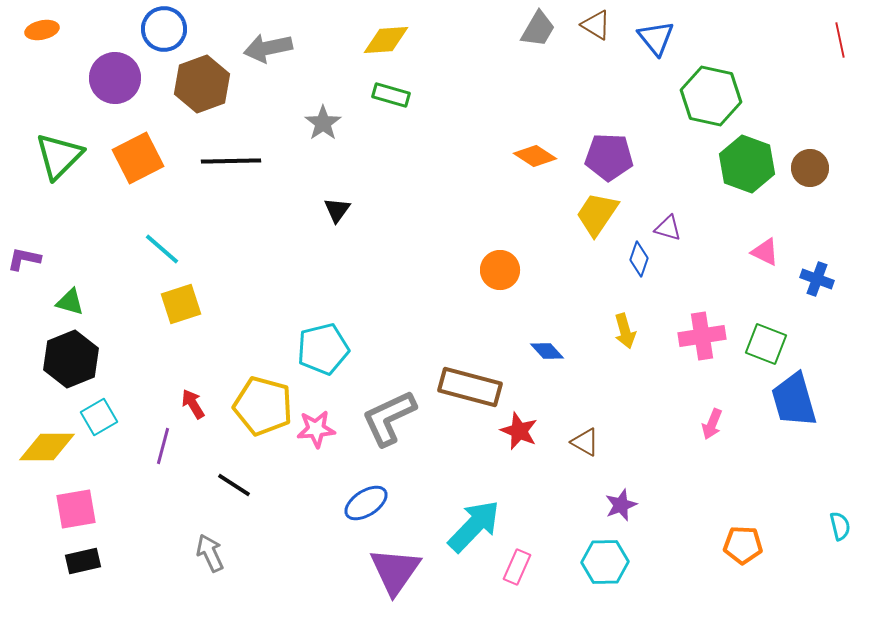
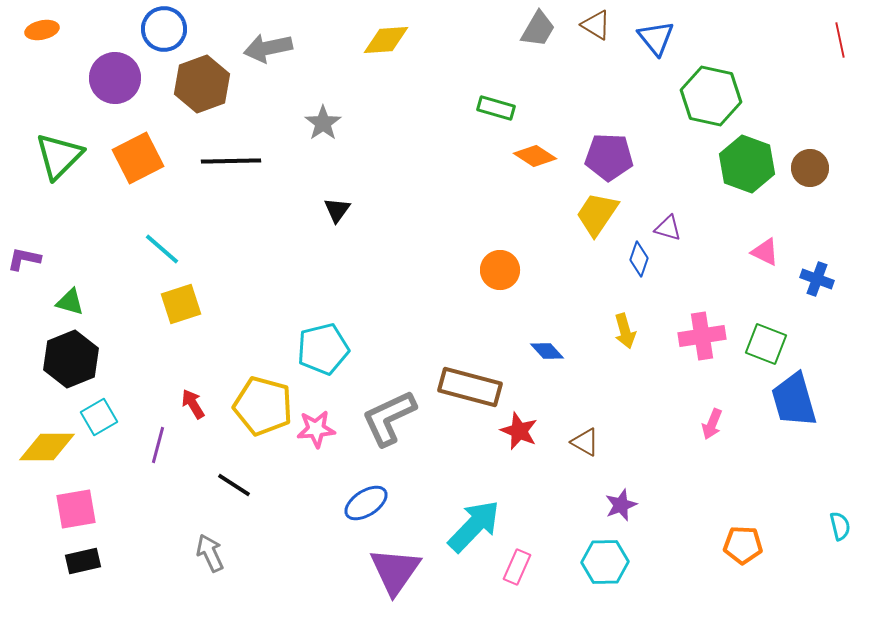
green rectangle at (391, 95): moved 105 px right, 13 px down
purple line at (163, 446): moved 5 px left, 1 px up
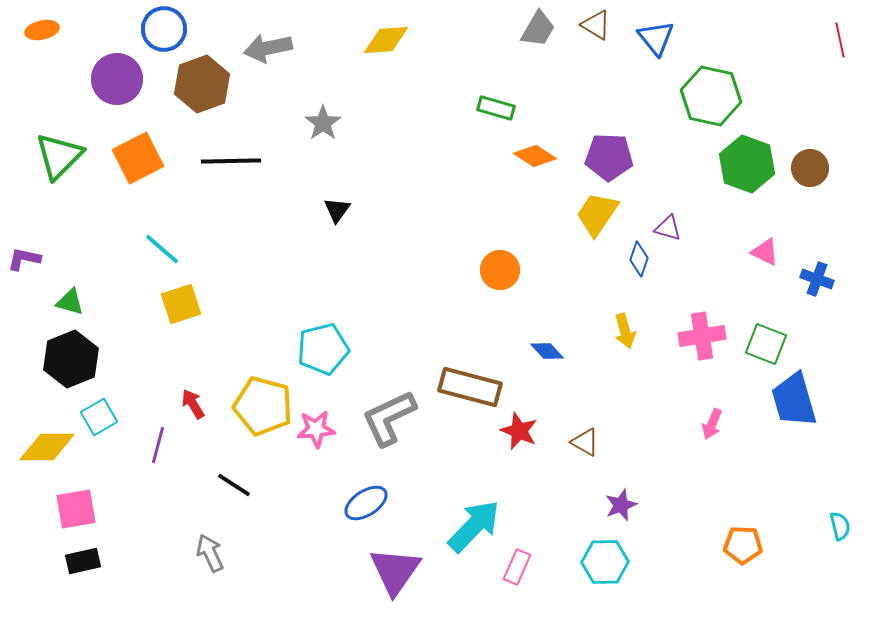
purple circle at (115, 78): moved 2 px right, 1 px down
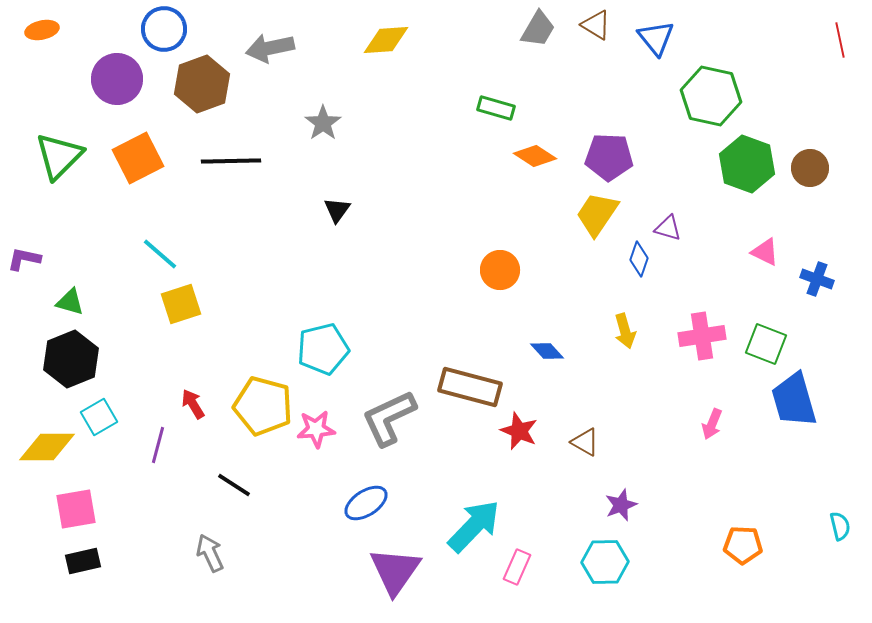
gray arrow at (268, 48): moved 2 px right
cyan line at (162, 249): moved 2 px left, 5 px down
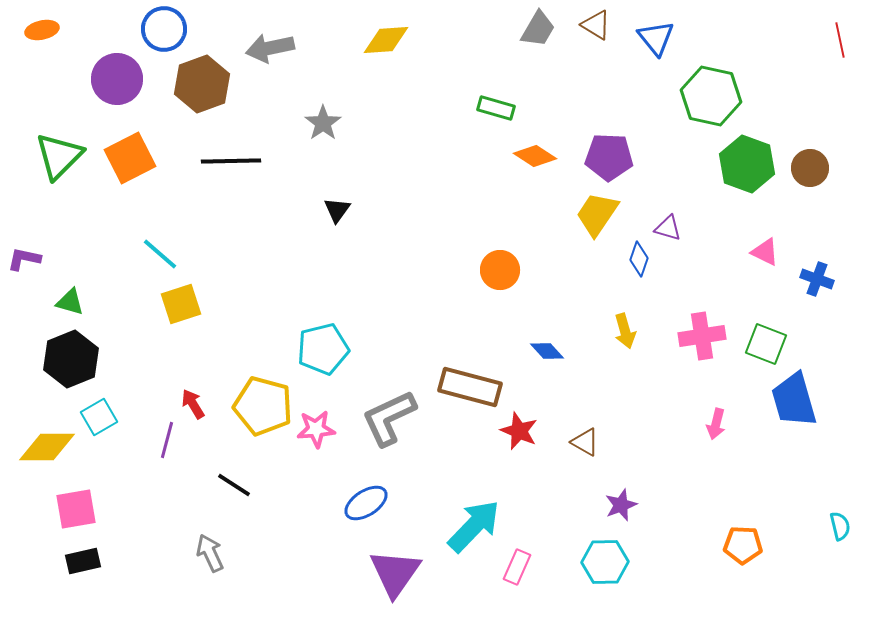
orange square at (138, 158): moved 8 px left
pink arrow at (712, 424): moved 4 px right; rotated 8 degrees counterclockwise
purple line at (158, 445): moved 9 px right, 5 px up
purple triangle at (395, 571): moved 2 px down
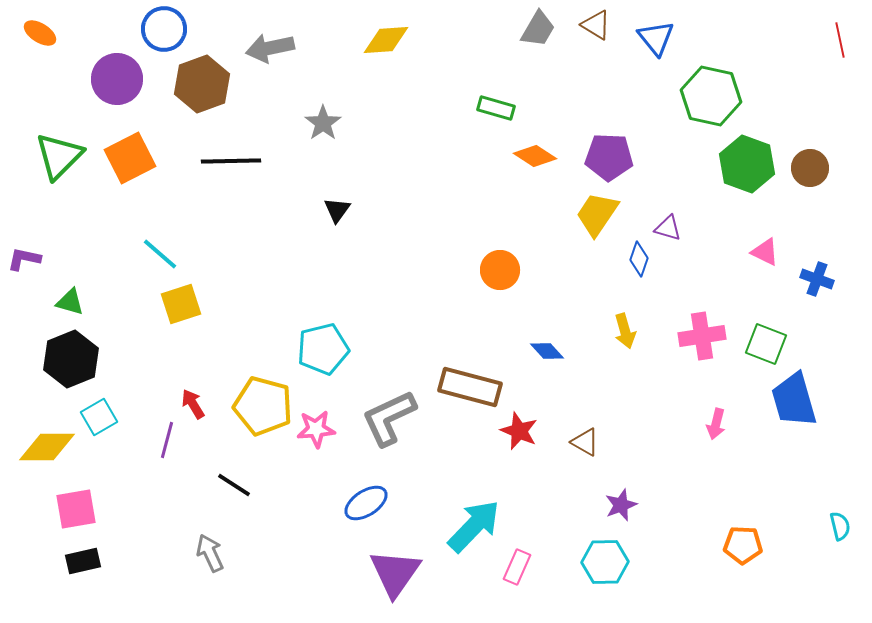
orange ellipse at (42, 30): moved 2 px left, 3 px down; rotated 44 degrees clockwise
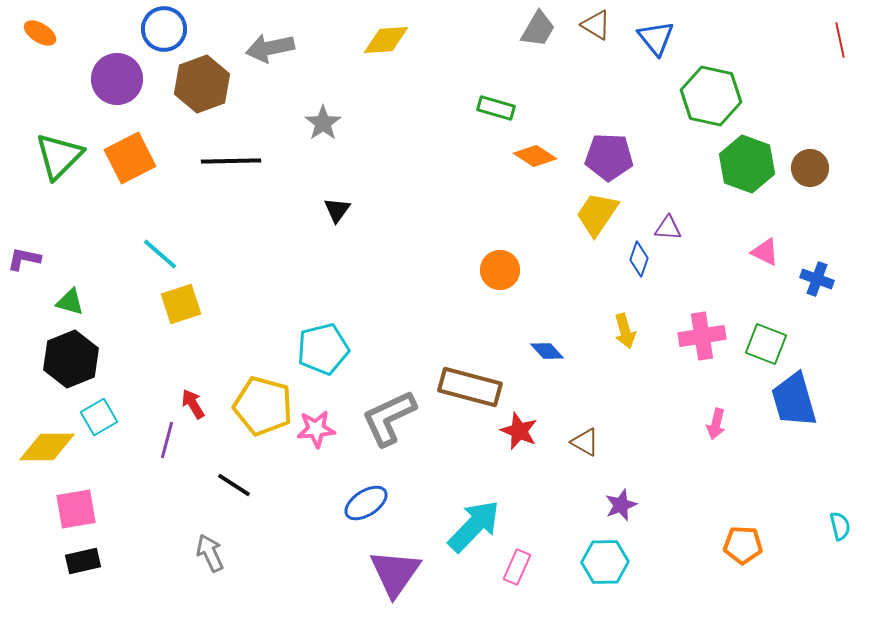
purple triangle at (668, 228): rotated 12 degrees counterclockwise
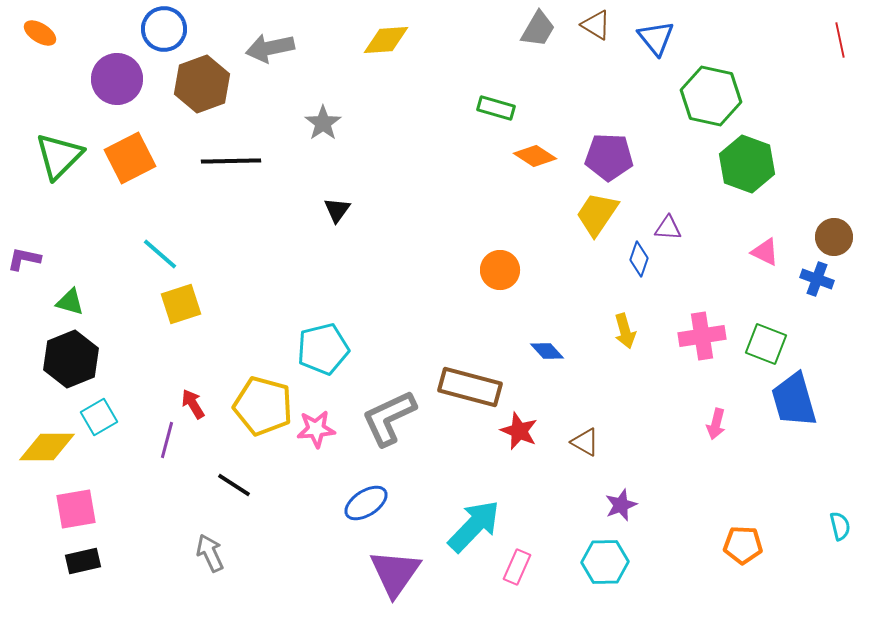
brown circle at (810, 168): moved 24 px right, 69 px down
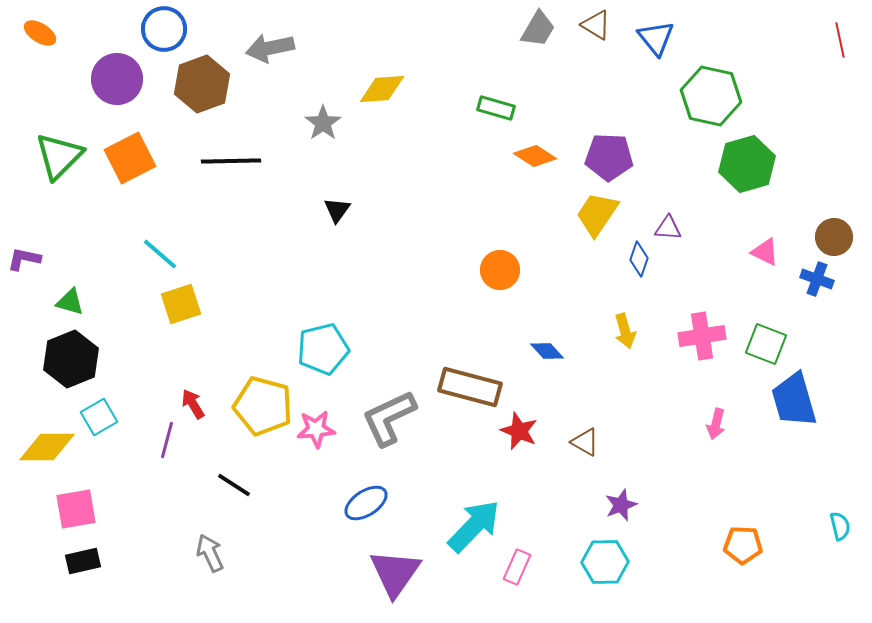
yellow diamond at (386, 40): moved 4 px left, 49 px down
green hexagon at (747, 164): rotated 24 degrees clockwise
